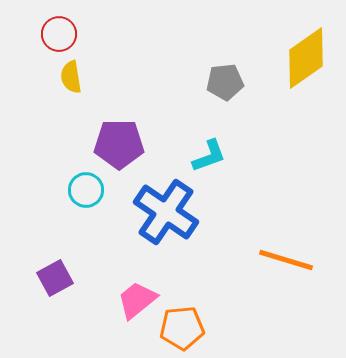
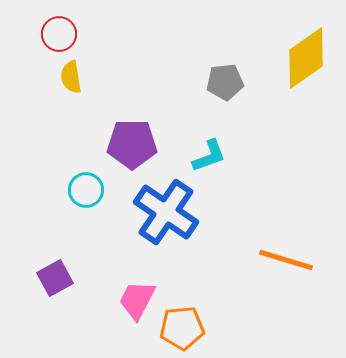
purple pentagon: moved 13 px right
pink trapezoid: rotated 24 degrees counterclockwise
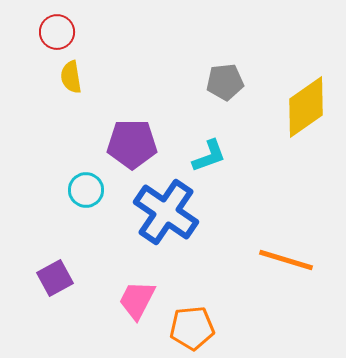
red circle: moved 2 px left, 2 px up
yellow diamond: moved 49 px down
orange pentagon: moved 10 px right
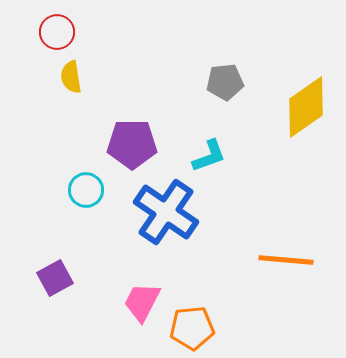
orange line: rotated 12 degrees counterclockwise
pink trapezoid: moved 5 px right, 2 px down
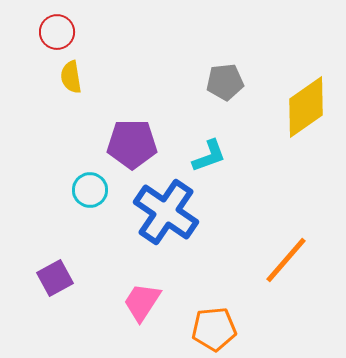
cyan circle: moved 4 px right
orange line: rotated 54 degrees counterclockwise
pink trapezoid: rotated 6 degrees clockwise
orange pentagon: moved 22 px right, 1 px down
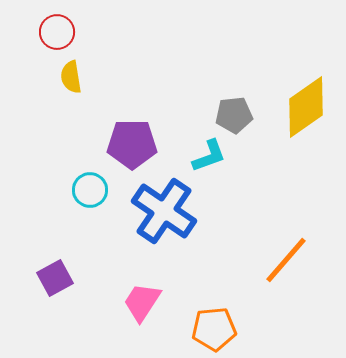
gray pentagon: moved 9 px right, 33 px down
blue cross: moved 2 px left, 1 px up
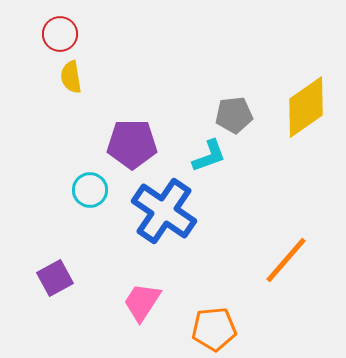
red circle: moved 3 px right, 2 px down
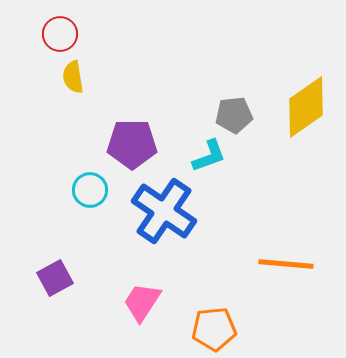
yellow semicircle: moved 2 px right
orange line: moved 4 px down; rotated 54 degrees clockwise
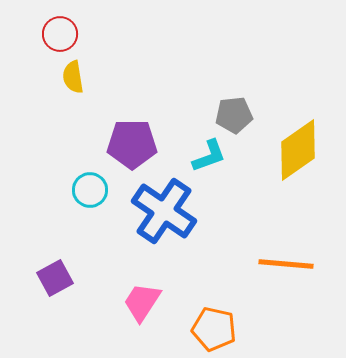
yellow diamond: moved 8 px left, 43 px down
orange pentagon: rotated 18 degrees clockwise
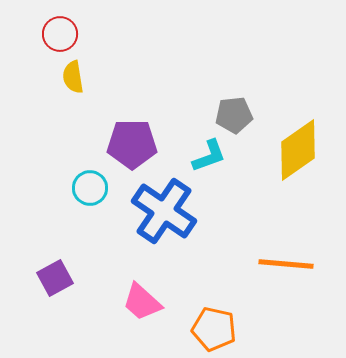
cyan circle: moved 2 px up
pink trapezoid: rotated 81 degrees counterclockwise
